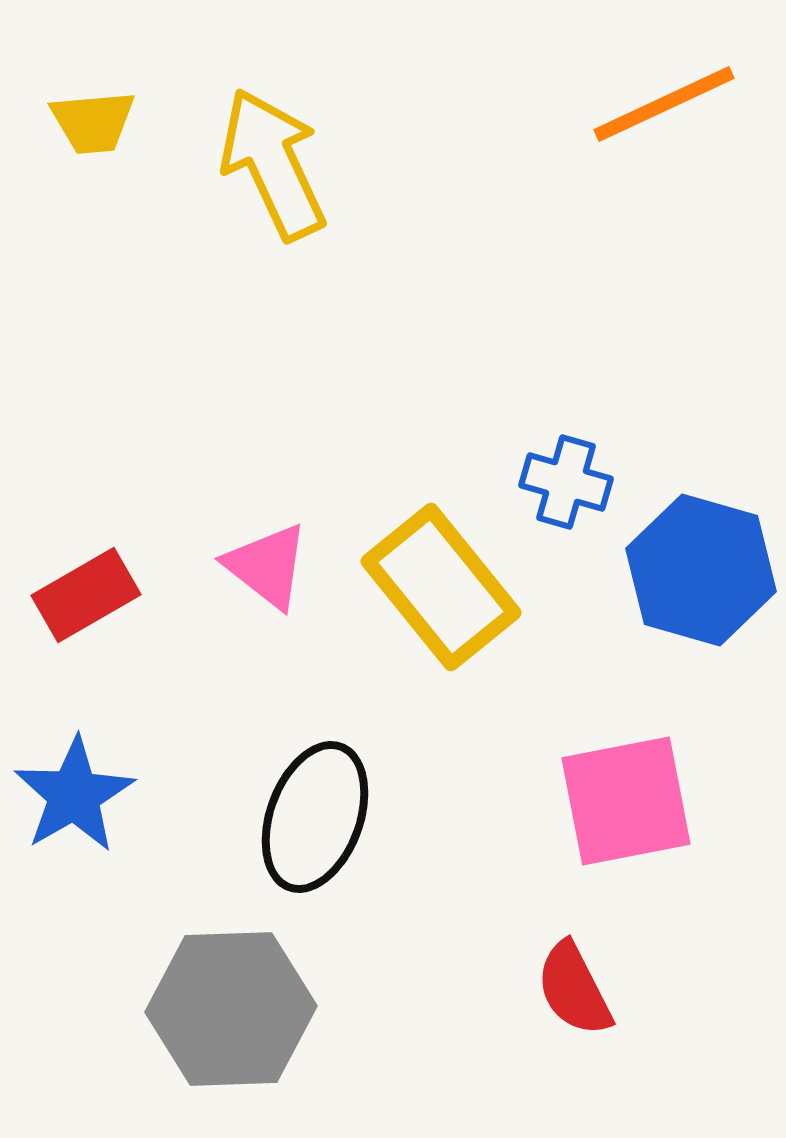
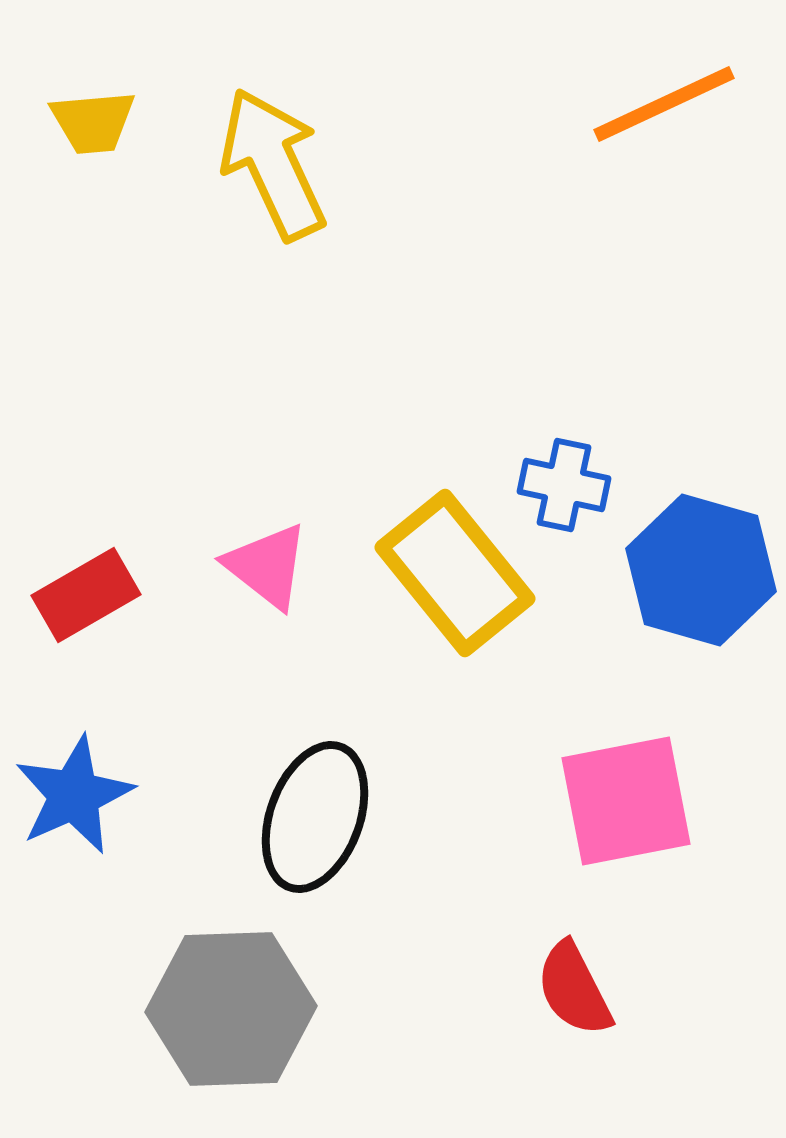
blue cross: moved 2 px left, 3 px down; rotated 4 degrees counterclockwise
yellow rectangle: moved 14 px right, 14 px up
blue star: rotated 6 degrees clockwise
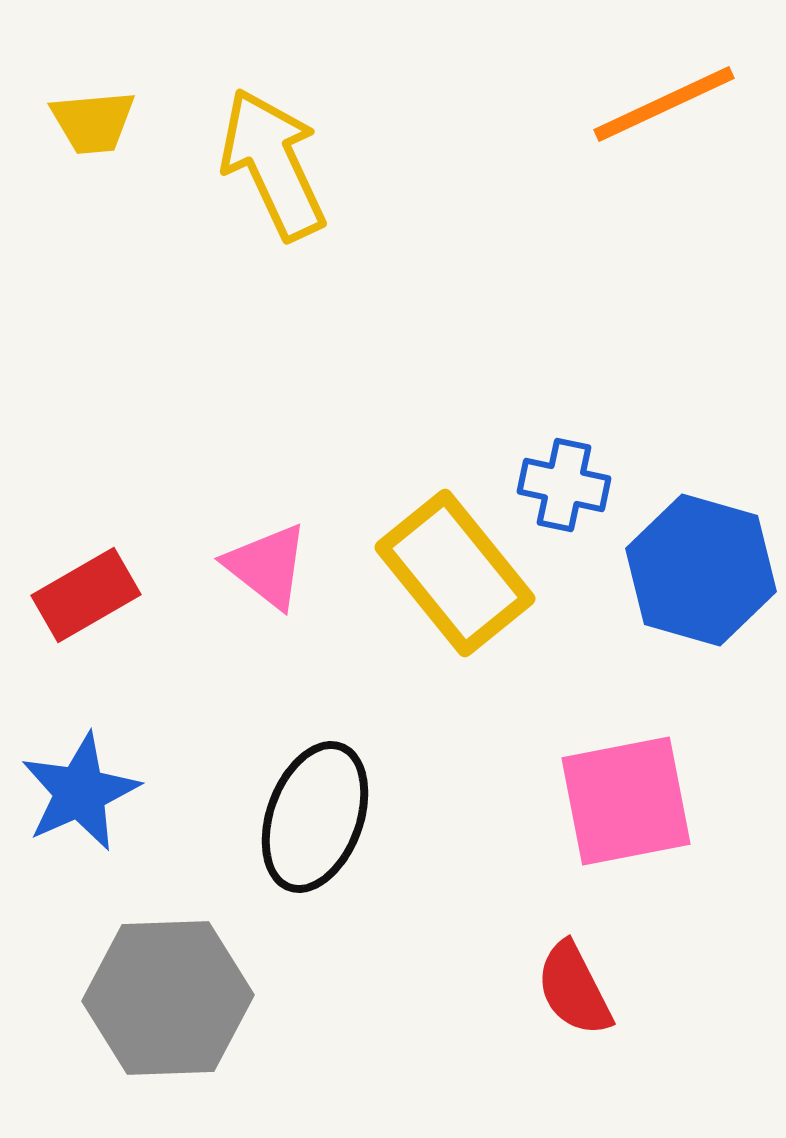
blue star: moved 6 px right, 3 px up
gray hexagon: moved 63 px left, 11 px up
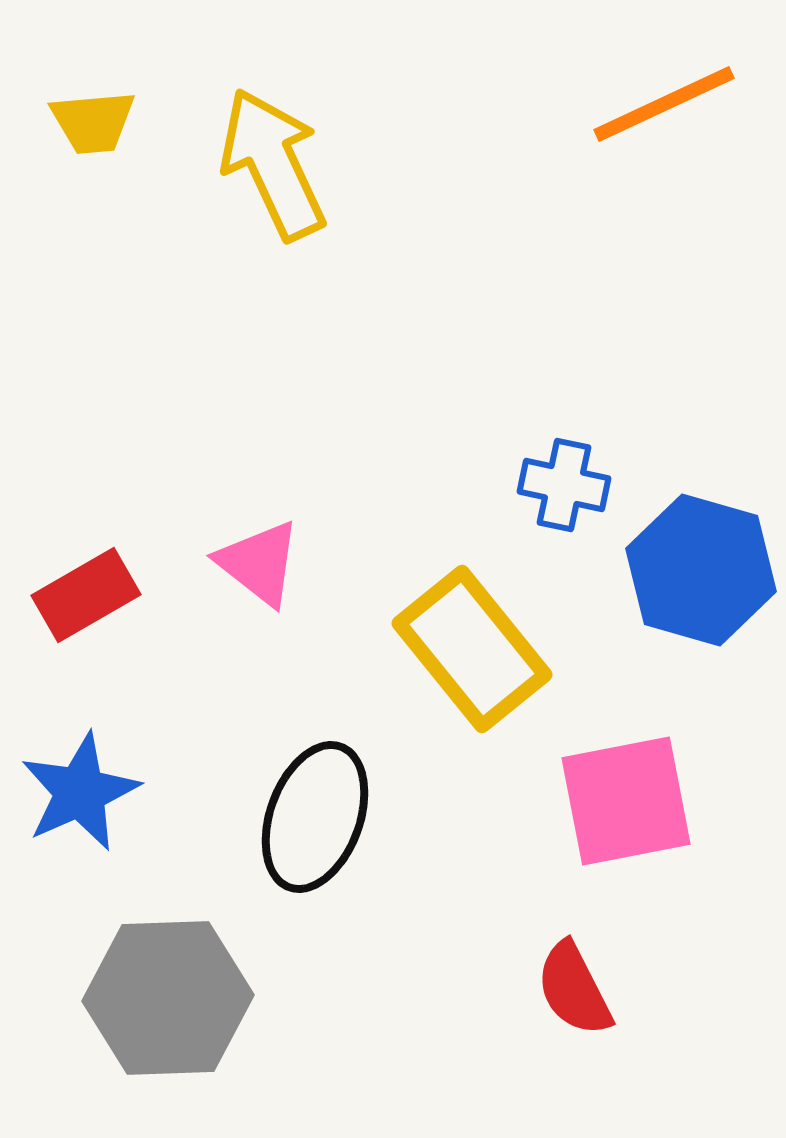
pink triangle: moved 8 px left, 3 px up
yellow rectangle: moved 17 px right, 76 px down
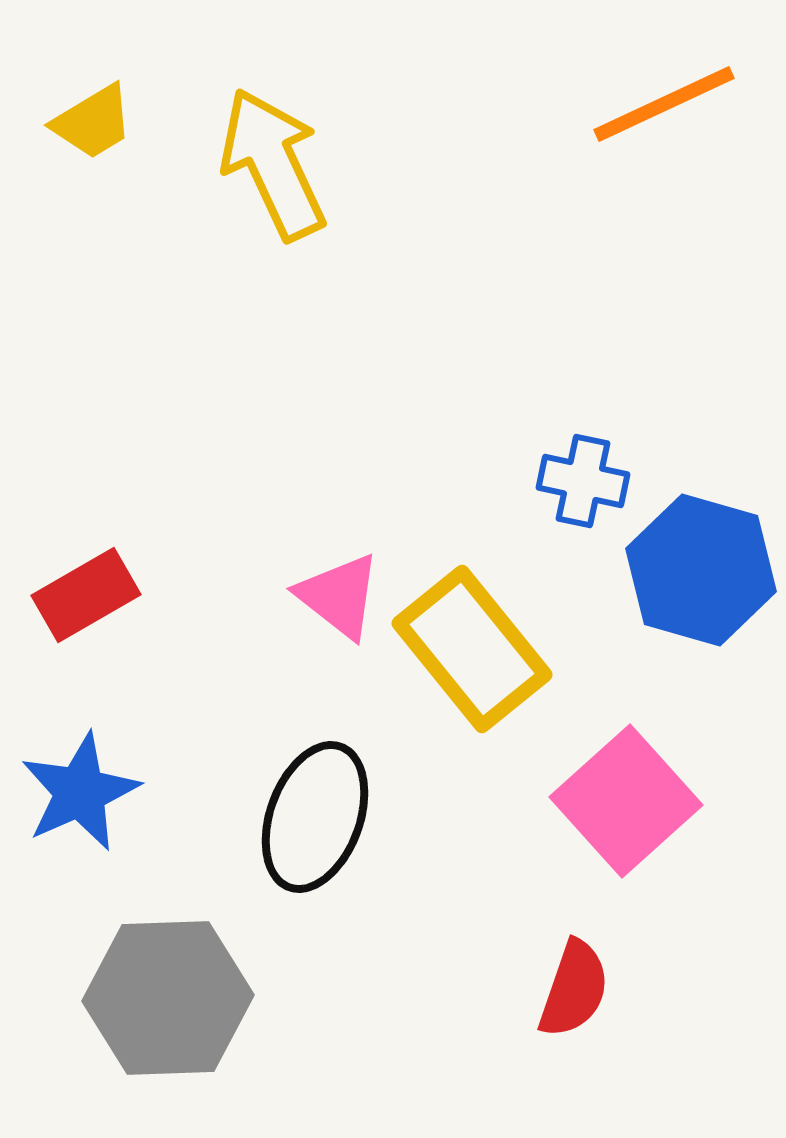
yellow trapezoid: rotated 26 degrees counterclockwise
blue cross: moved 19 px right, 4 px up
pink triangle: moved 80 px right, 33 px down
pink square: rotated 31 degrees counterclockwise
red semicircle: rotated 134 degrees counterclockwise
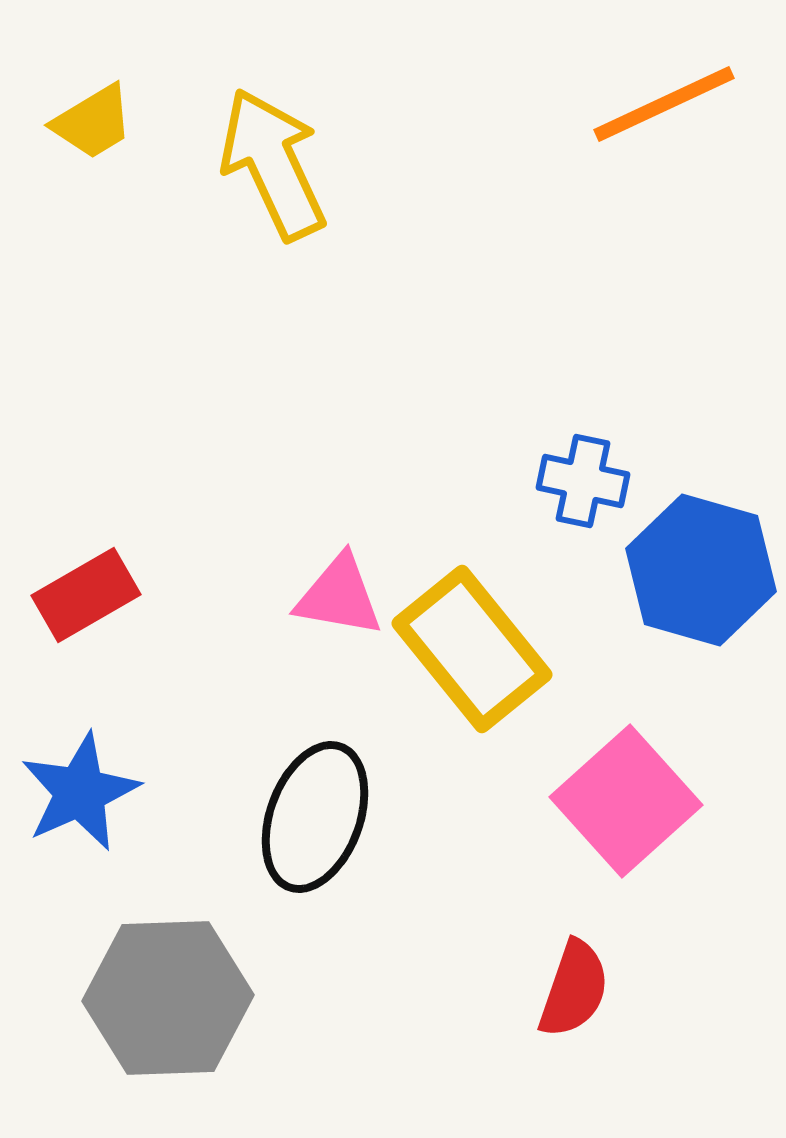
pink triangle: rotated 28 degrees counterclockwise
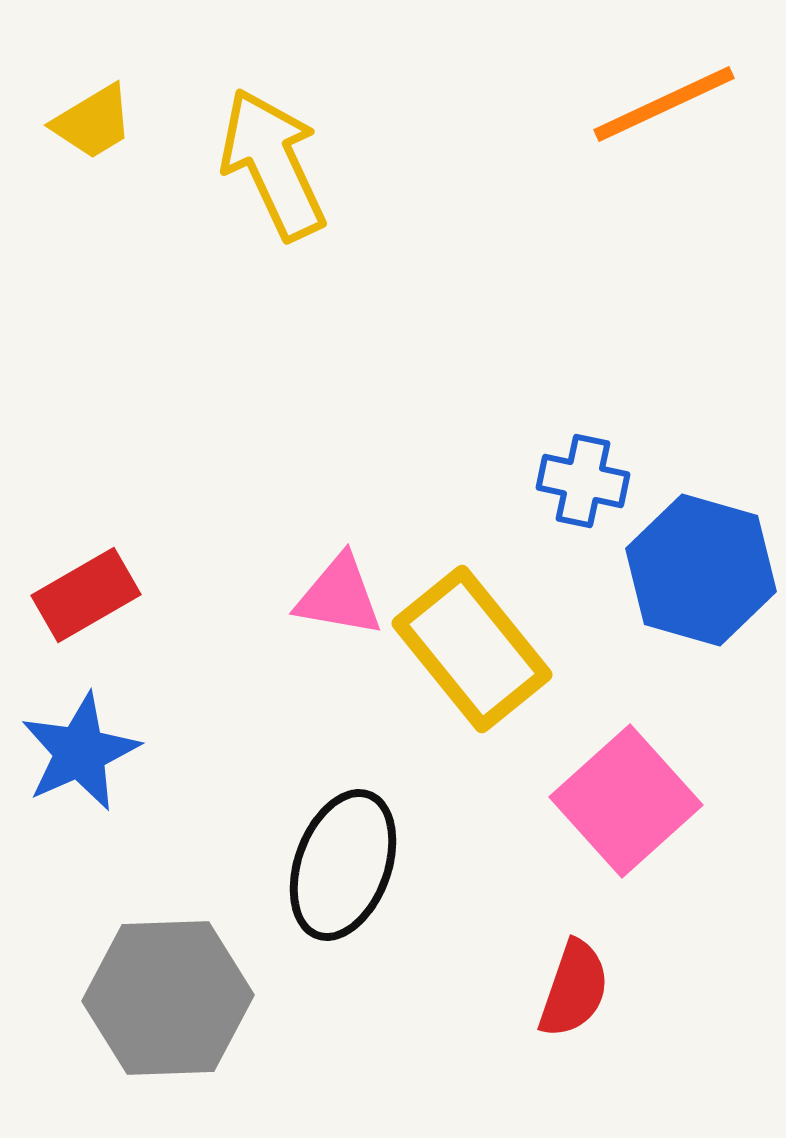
blue star: moved 40 px up
black ellipse: moved 28 px right, 48 px down
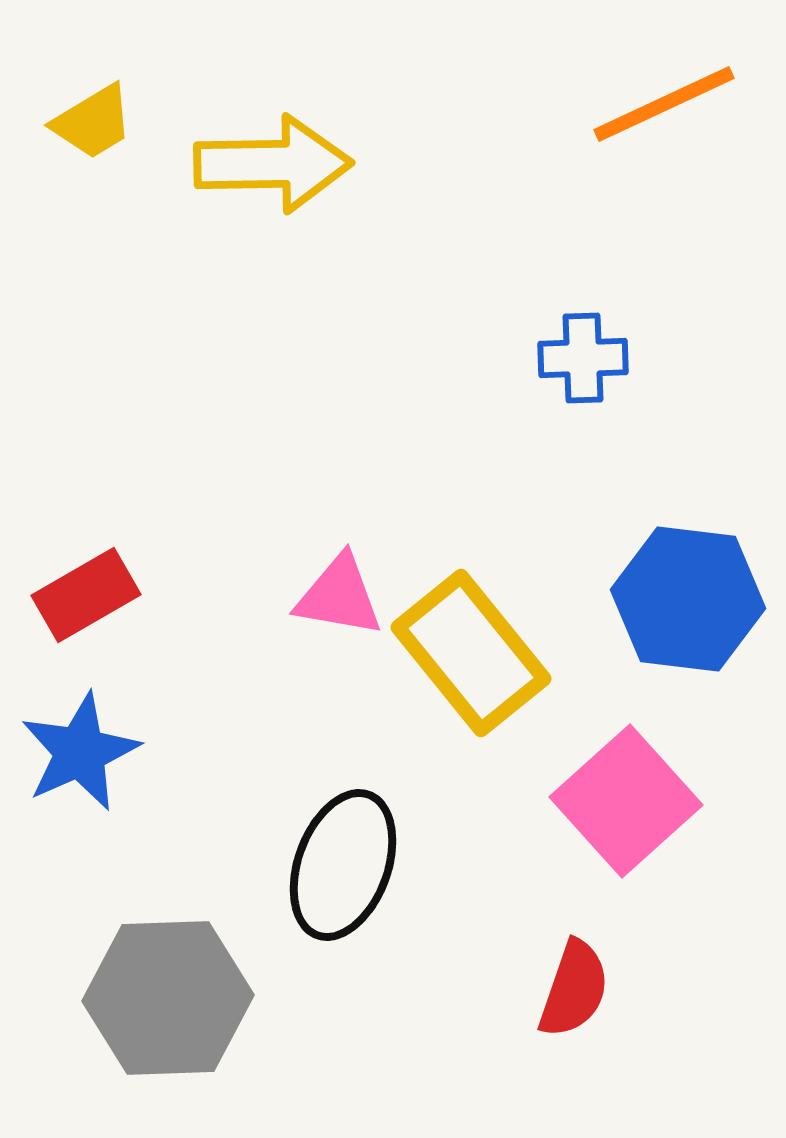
yellow arrow: rotated 114 degrees clockwise
blue cross: moved 123 px up; rotated 14 degrees counterclockwise
blue hexagon: moved 13 px left, 29 px down; rotated 9 degrees counterclockwise
yellow rectangle: moved 1 px left, 4 px down
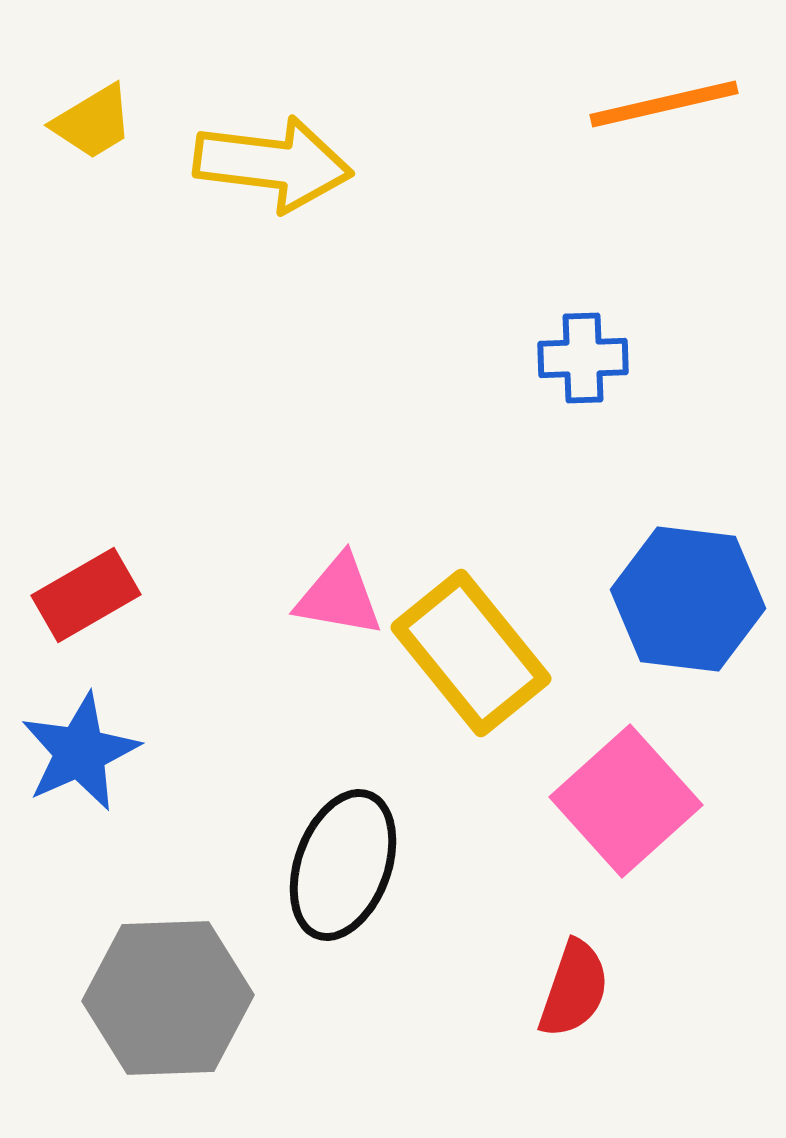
orange line: rotated 12 degrees clockwise
yellow arrow: rotated 8 degrees clockwise
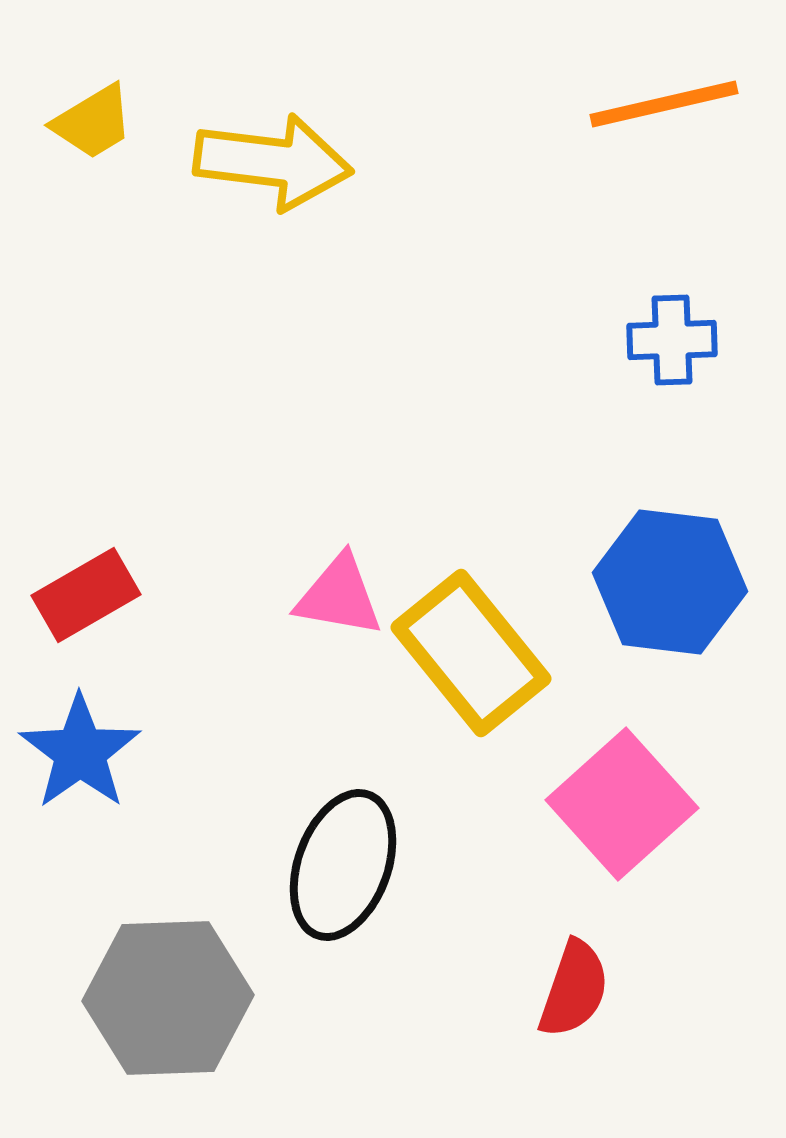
yellow arrow: moved 2 px up
blue cross: moved 89 px right, 18 px up
blue hexagon: moved 18 px left, 17 px up
blue star: rotated 11 degrees counterclockwise
pink square: moved 4 px left, 3 px down
